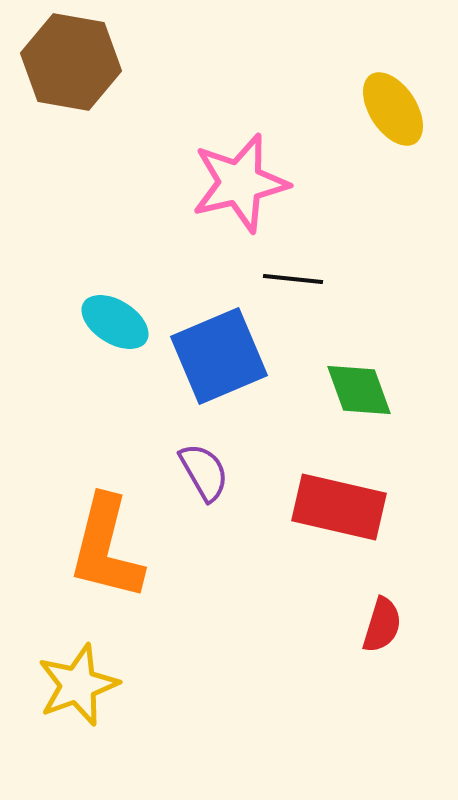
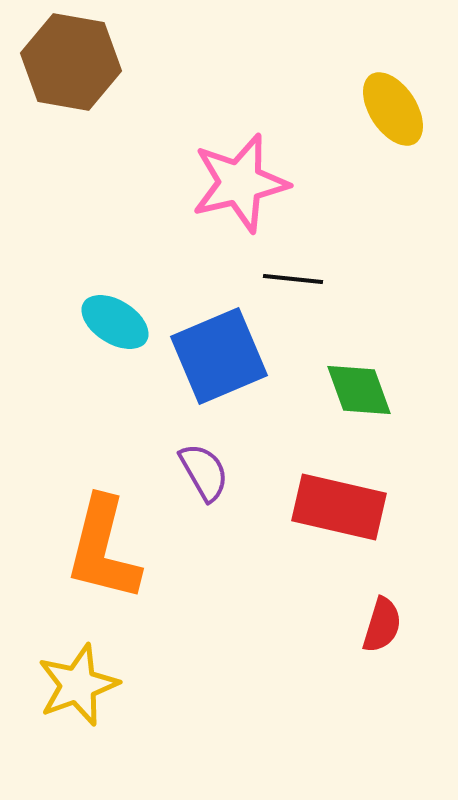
orange L-shape: moved 3 px left, 1 px down
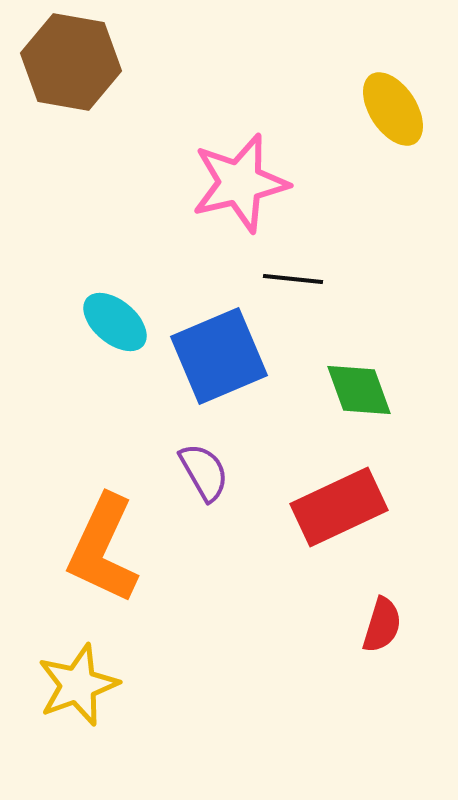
cyan ellipse: rotated 8 degrees clockwise
red rectangle: rotated 38 degrees counterclockwise
orange L-shape: rotated 11 degrees clockwise
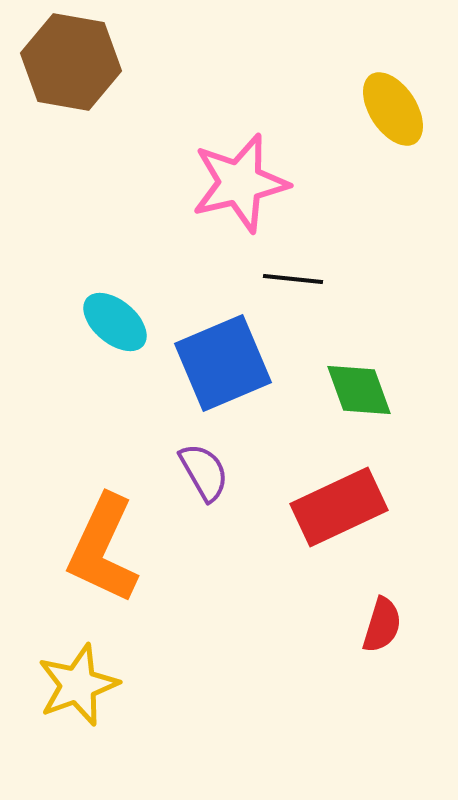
blue square: moved 4 px right, 7 px down
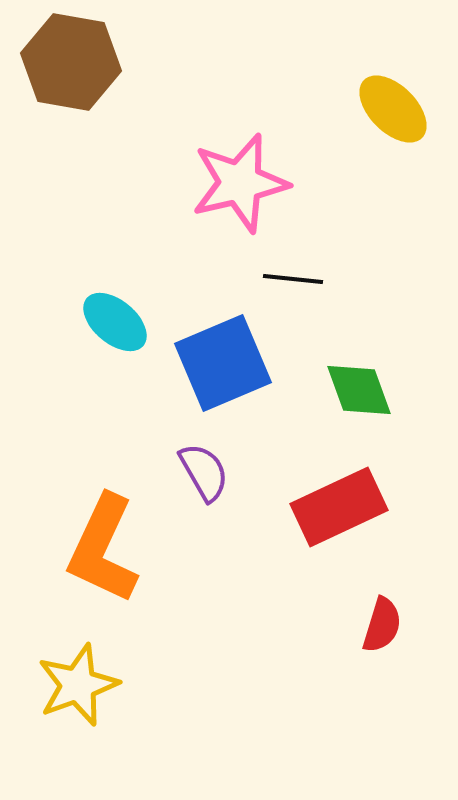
yellow ellipse: rotated 12 degrees counterclockwise
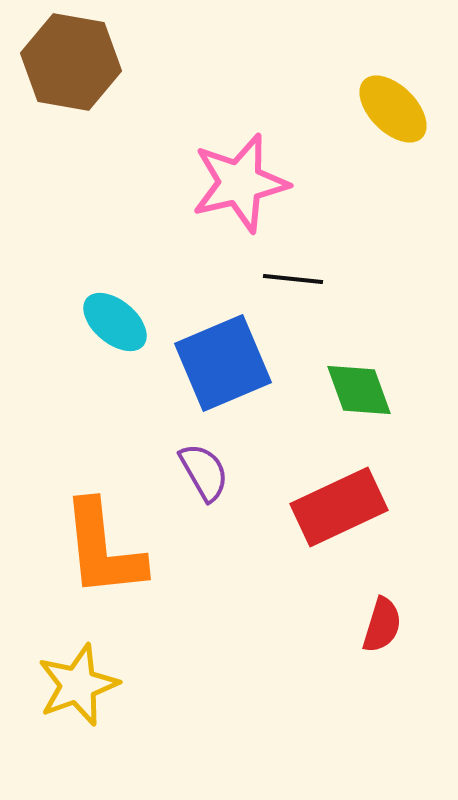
orange L-shape: rotated 31 degrees counterclockwise
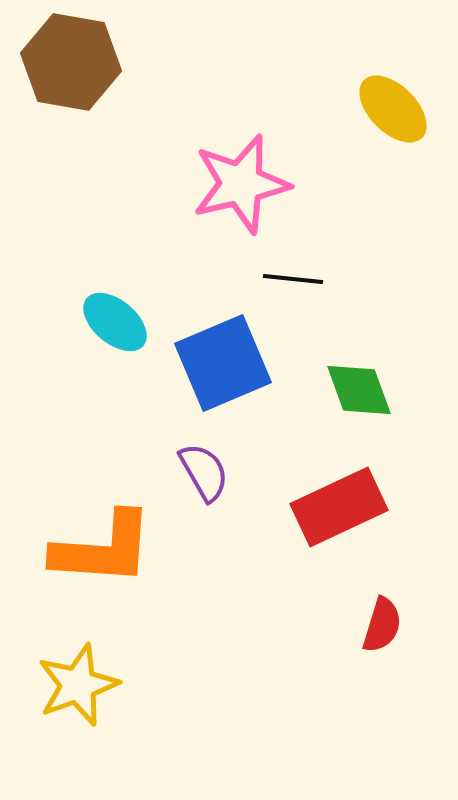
pink star: moved 1 px right, 1 px down
orange L-shape: rotated 80 degrees counterclockwise
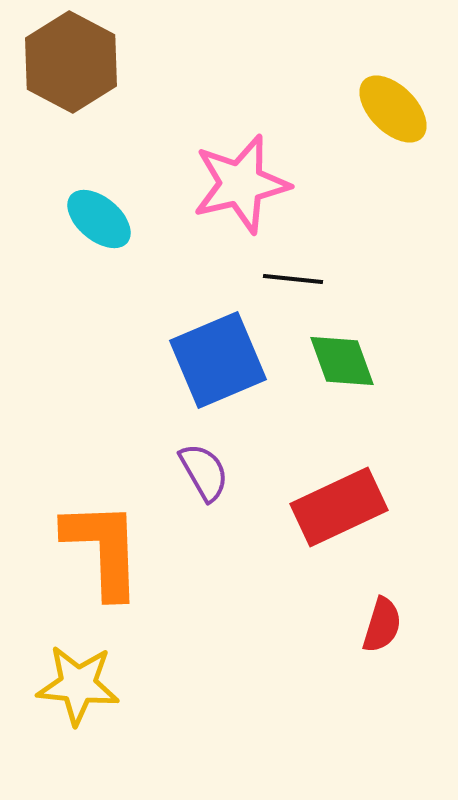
brown hexagon: rotated 18 degrees clockwise
cyan ellipse: moved 16 px left, 103 px up
blue square: moved 5 px left, 3 px up
green diamond: moved 17 px left, 29 px up
orange L-shape: rotated 96 degrees counterclockwise
yellow star: rotated 26 degrees clockwise
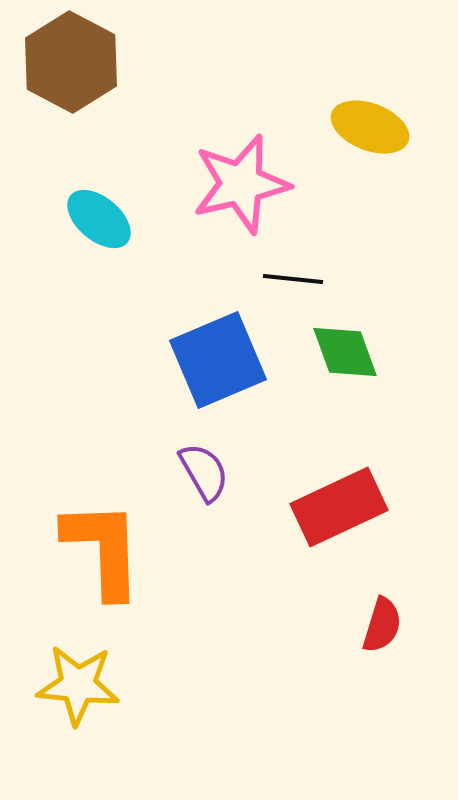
yellow ellipse: moved 23 px left, 18 px down; rotated 24 degrees counterclockwise
green diamond: moved 3 px right, 9 px up
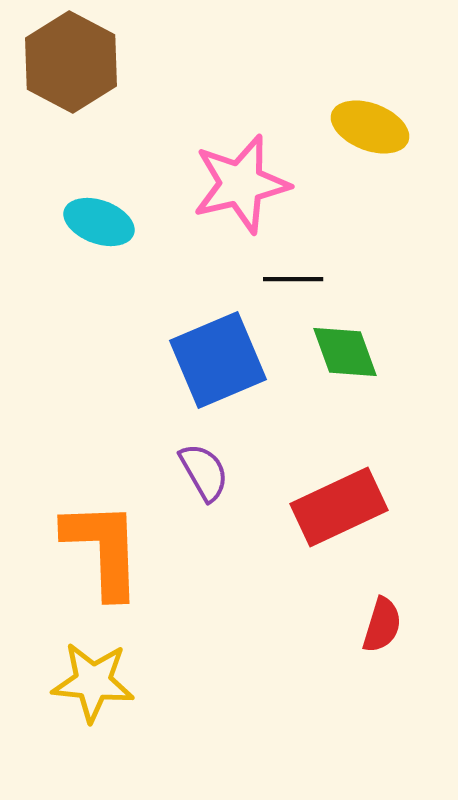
cyan ellipse: moved 3 px down; rotated 20 degrees counterclockwise
black line: rotated 6 degrees counterclockwise
yellow star: moved 15 px right, 3 px up
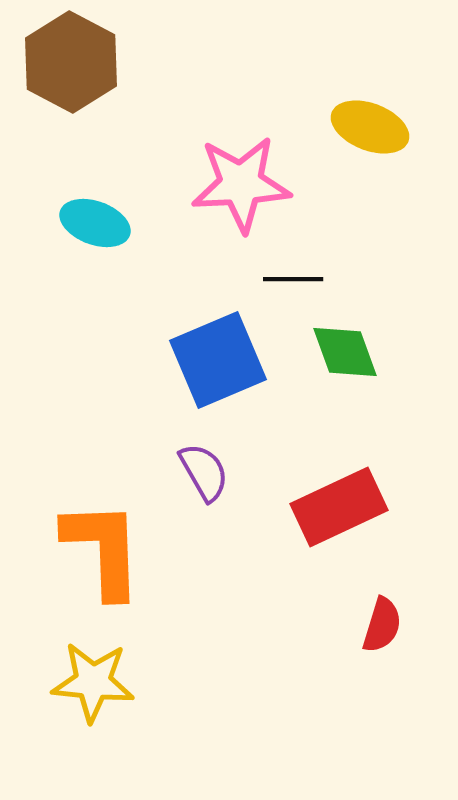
pink star: rotated 10 degrees clockwise
cyan ellipse: moved 4 px left, 1 px down
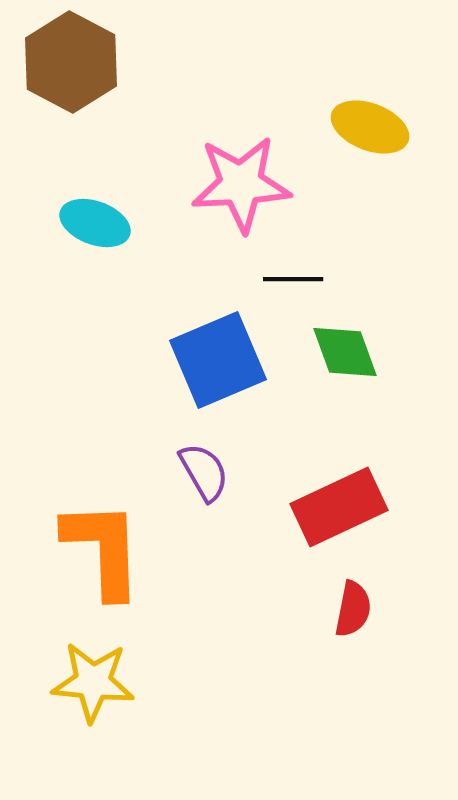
red semicircle: moved 29 px left, 16 px up; rotated 6 degrees counterclockwise
